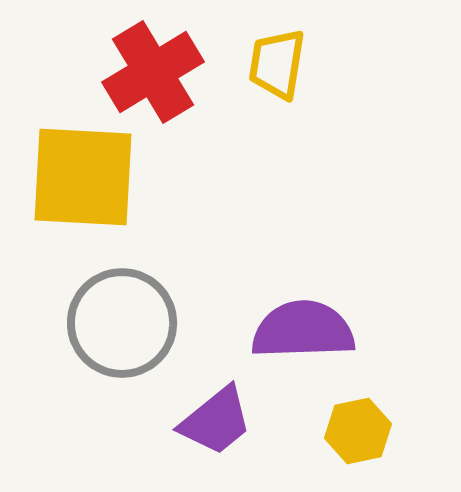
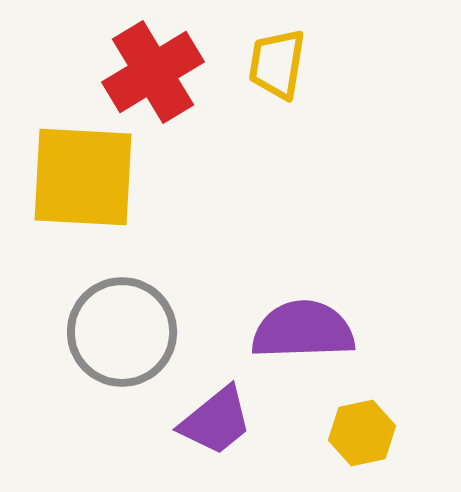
gray circle: moved 9 px down
yellow hexagon: moved 4 px right, 2 px down
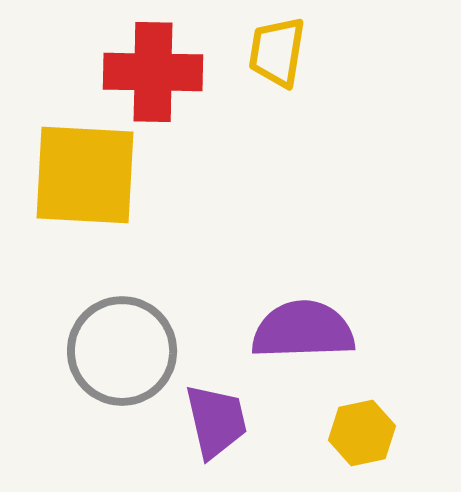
yellow trapezoid: moved 12 px up
red cross: rotated 32 degrees clockwise
yellow square: moved 2 px right, 2 px up
gray circle: moved 19 px down
purple trapezoid: rotated 64 degrees counterclockwise
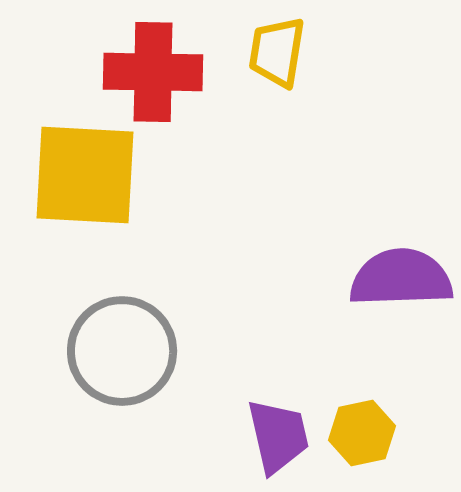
purple semicircle: moved 98 px right, 52 px up
purple trapezoid: moved 62 px right, 15 px down
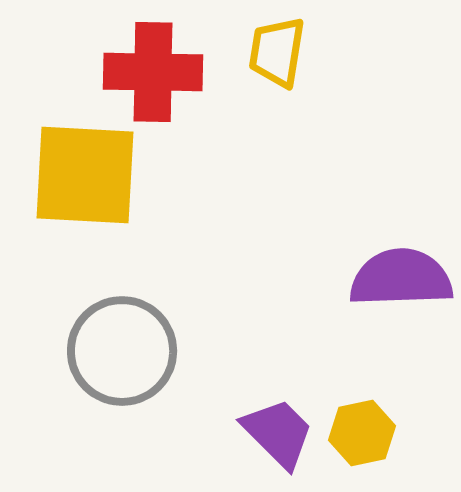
purple trapezoid: moved 3 px up; rotated 32 degrees counterclockwise
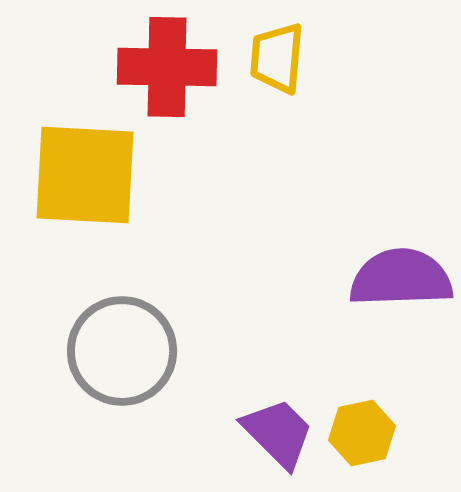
yellow trapezoid: moved 6 px down; rotated 4 degrees counterclockwise
red cross: moved 14 px right, 5 px up
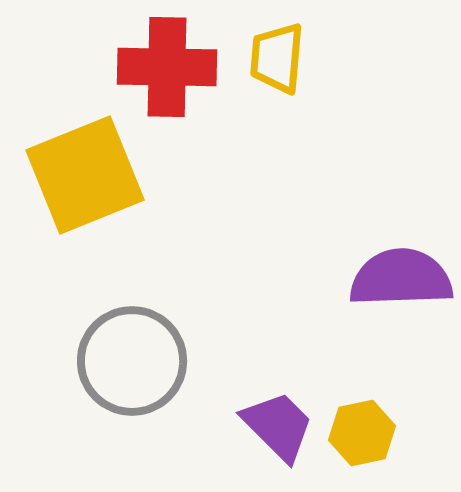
yellow square: rotated 25 degrees counterclockwise
gray circle: moved 10 px right, 10 px down
purple trapezoid: moved 7 px up
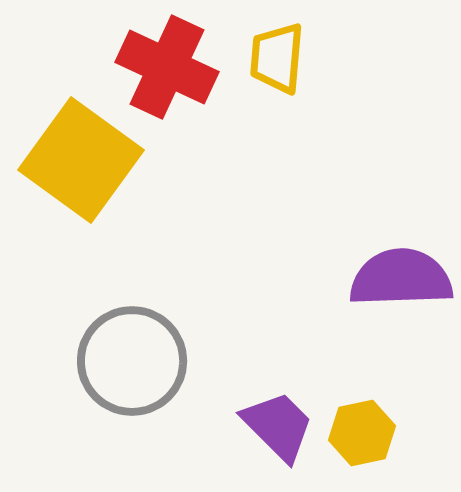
red cross: rotated 24 degrees clockwise
yellow square: moved 4 px left, 15 px up; rotated 32 degrees counterclockwise
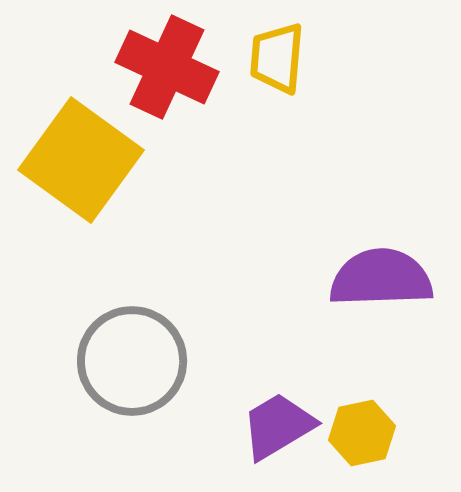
purple semicircle: moved 20 px left
purple trapezoid: rotated 76 degrees counterclockwise
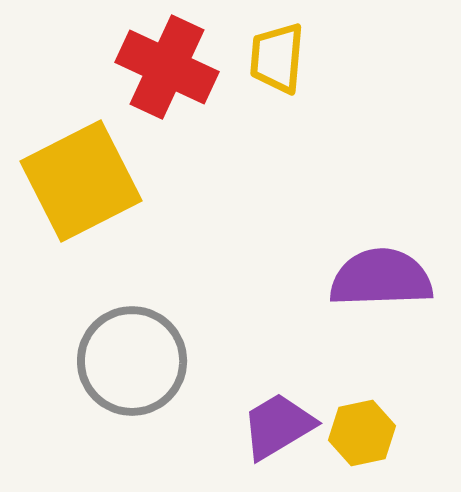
yellow square: moved 21 px down; rotated 27 degrees clockwise
